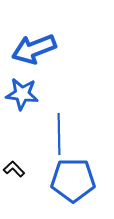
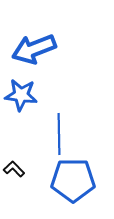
blue star: moved 1 px left, 1 px down
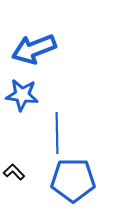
blue star: moved 1 px right
blue line: moved 2 px left, 1 px up
black L-shape: moved 3 px down
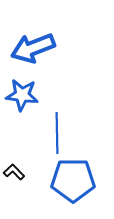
blue arrow: moved 1 px left, 1 px up
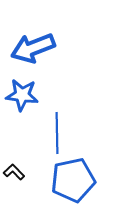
blue pentagon: rotated 12 degrees counterclockwise
